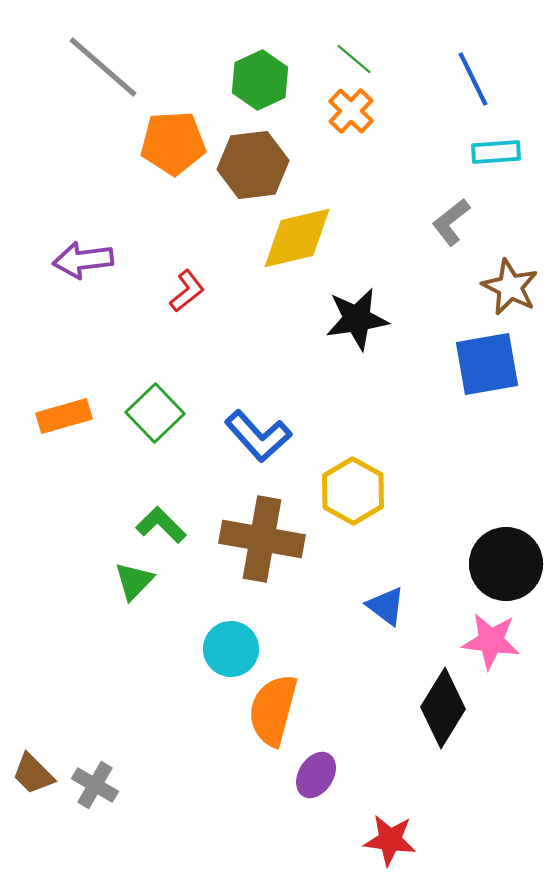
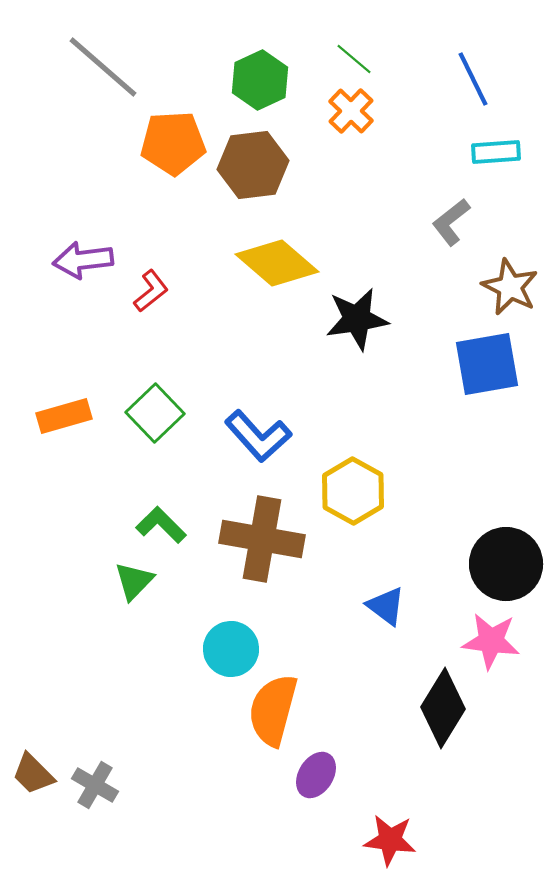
yellow diamond: moved 20 px left, 25 px down; rotated 54 degrees clockwise
red L-shape: moved 36 px left
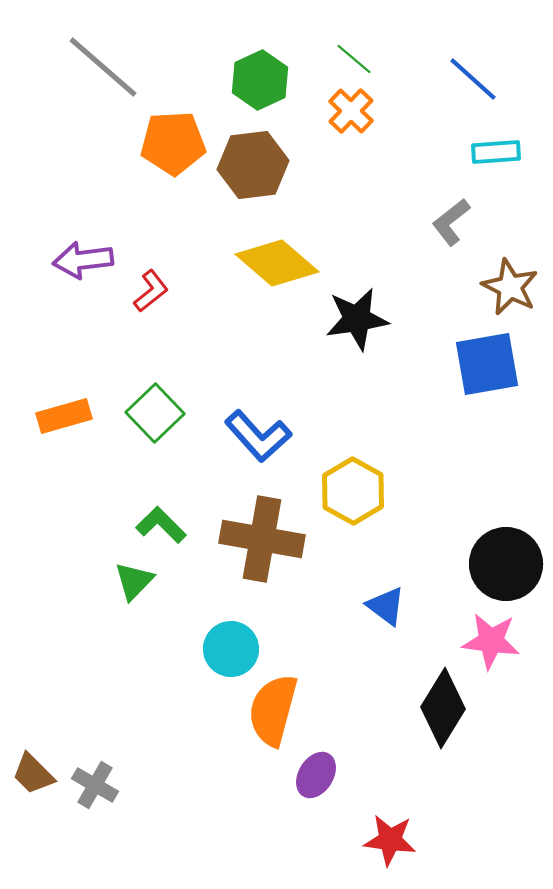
blue line: rotated 22 degrees counterclockwise
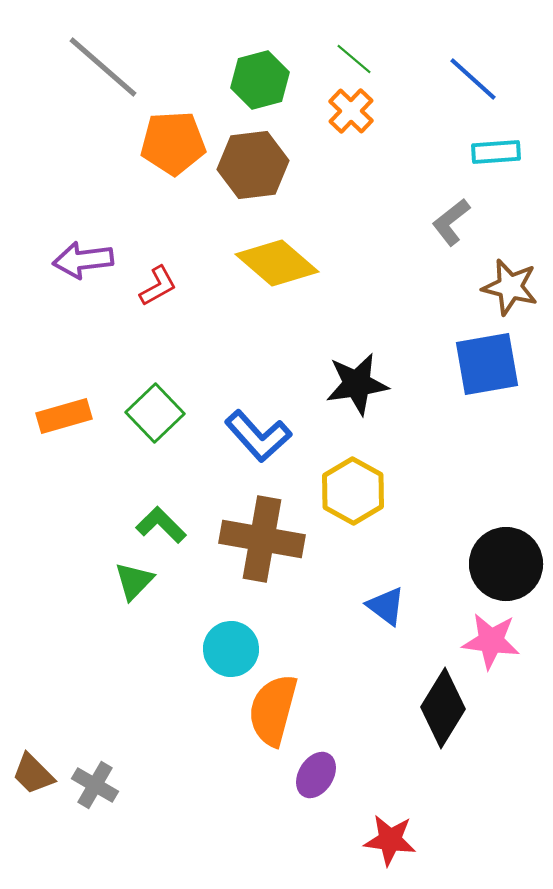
green hexagon: rotated 10 degrees clockwise
brown star: rotated 12 degrees counterclockwise
red L-shape: moved 7 px right, 5 px up; rotated 9 degrees clockwise
black star: moved 65 px down
